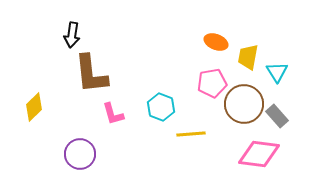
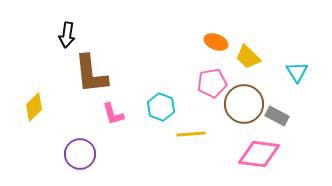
black arrow: moved 5 px left
yellow trapezoid: rotated 56 degrees counterclockwise
cyan triangle: moved 20 px right
gray rectangle: rotated 20 degrees counterclockwise
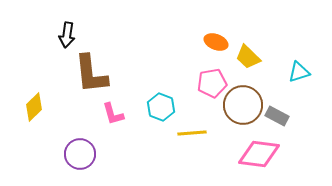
cyan triangle: moved 2 px right; rotated 45 degrees clockwise
brown circle: moved 1 px left, 1 px down
yellow line: moved 1 px right, 1 px up
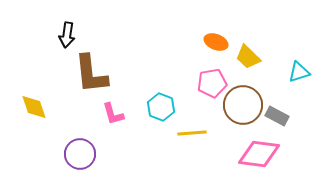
yellow diamond: rotated 64 degrees counterclockwise
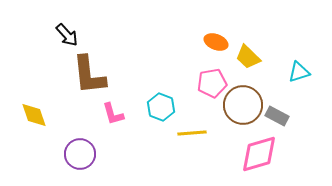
black arrow: rotated 50 degrees counterclockwise
brown L-shape: moved 2 px left, 1 px down
yellow diamond: moved 8 px down
pink diamond: rotated 24 degrees counterclockwise
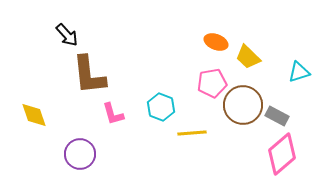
pink diamond: moved 23 px right; rotated 24 degrees counterclockwise
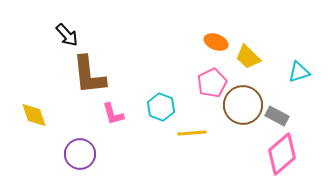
pink pentagon: rotated 16 degrees counterclockwise
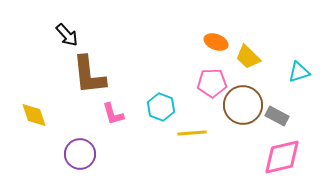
pink pentagon: rotated 24 degrees clockwise
pink diamond: moved 3 px down; rotated 27 degrees clockwise
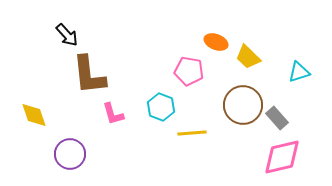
pink pentagon: moved 23 px left, 12 px up; rotated 12 degrees clockwise
gray rectangle: moved 2 px down; rotated 20 degrees clockwise
purple circle: moved 10 px left
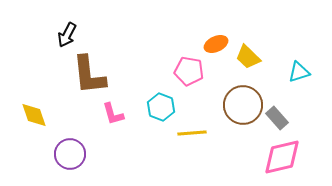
black arrow: rotated 70 degrees clockwise
orange ellipse: moved 2 px down; rotated 45 degrees counterclockwise
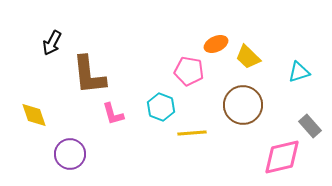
black arrow: moved 15 px left, 8 px down
gray rectangle: moved 33 px right, 8 px down
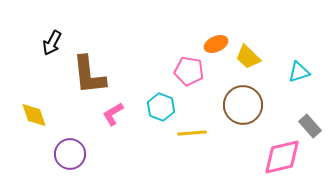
pink L-shape: rotated 75 degrees clockwise
